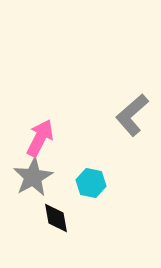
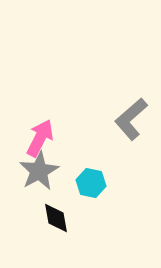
gray L-shape: moved 1 px left, 4 px down
gray star: moved 6 px right, 6 px up
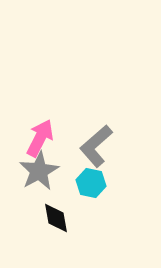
gray L-shape: moved 35 px left, 27 px down
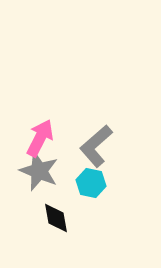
gray star: rotated 21 degrees counterclockwise
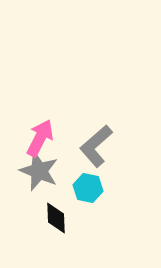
cyan hexagon: moved 3 px left, 5 px down
black diamond: rotated 8 degrees clockwise
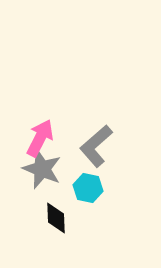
gray star: moved 3 px right, 2 px up
